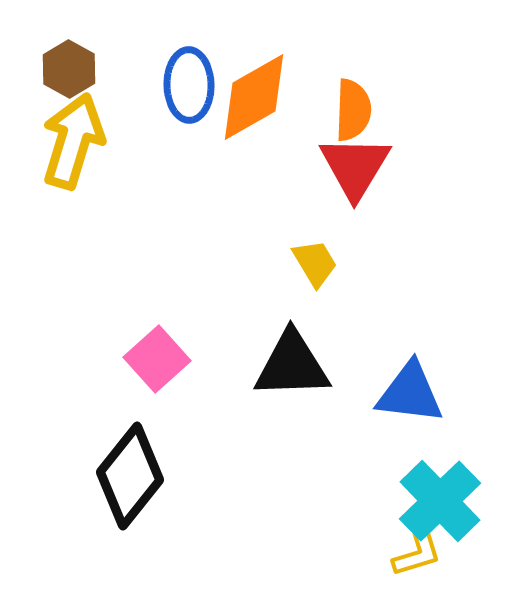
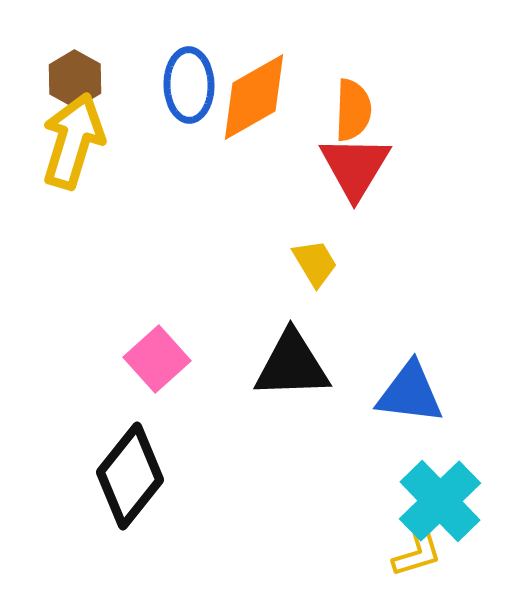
brown hexagon: moved 6 px right, 10 px down
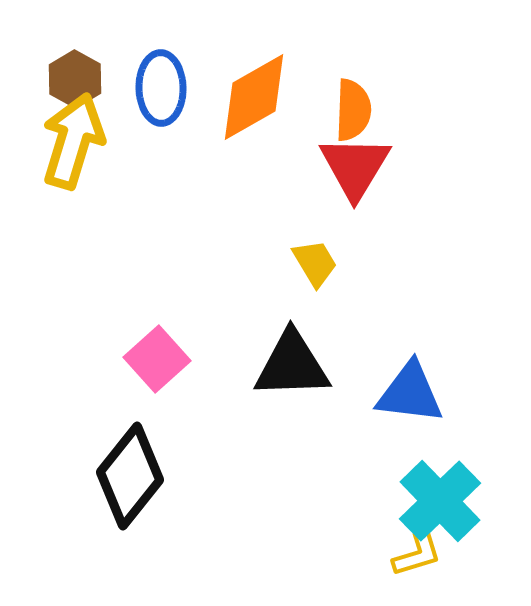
blue ellipse: moved 28 px left, 3 px down
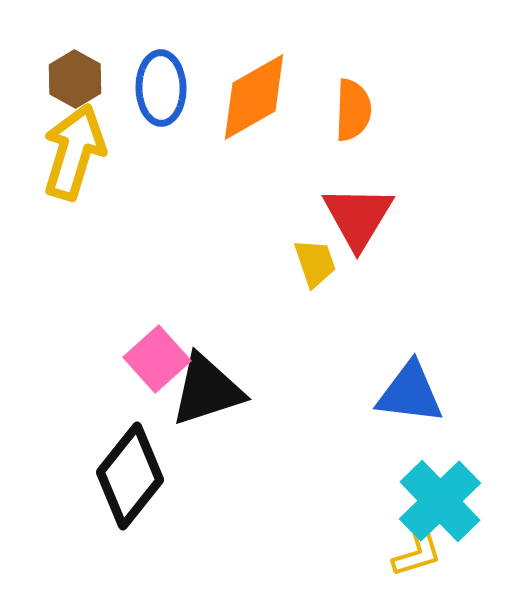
yellow arrow: moved 1 px right, 11 px down
red triangle: moved 3 px right, 50 px down
yellow trapezoid: rotated 12 degrees clockwise
black triangle: moved 85 px left, 25 px down; rotated 16 degrees counterclockwise
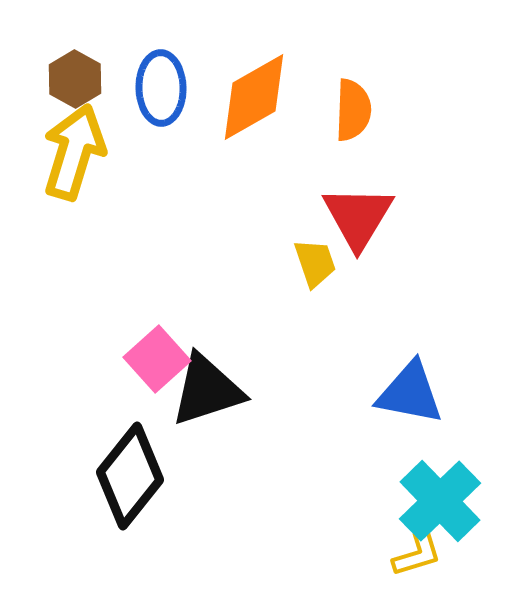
blue triangle: rotated 4 degrees clockwise
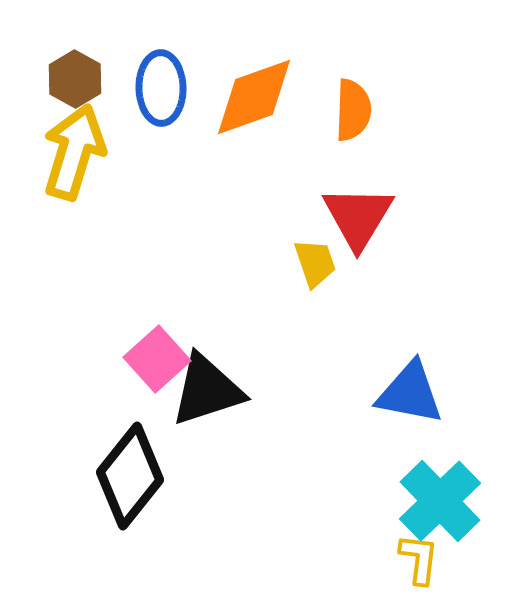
orange diamond: rotated 10 degrees clockwise
yellow L-shape: moved 2 px right, 5 px down; rotated 66 degrees counterclockwise
